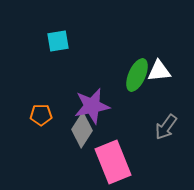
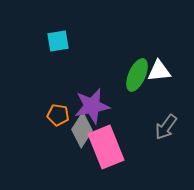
orange pentagon: moved 17 px right; rotated 10 degrees clockwise
pink rectangle: moved 7 px left, 15 px up
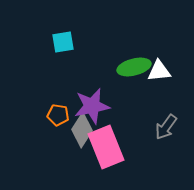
cyan square: moved 5 px right, 1 px down
green ellipse: moved 3 px left, 8 px up; rotated 52 degrees clockwise
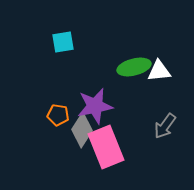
purple star: moved 3 px right
gray arrow: moved 1 px left, 1 px up
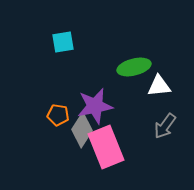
white triangle: moved 15 px down
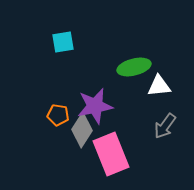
pink rectangle: moved 5 px right, 7 px down
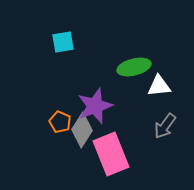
purple star: rotated 9 degrees counterclockwise
orange pentagon: moved 2 px right, 7 px down; rotated 15 degrees clockwise
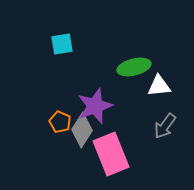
cyan square: moved 1 px left, 2 px down
